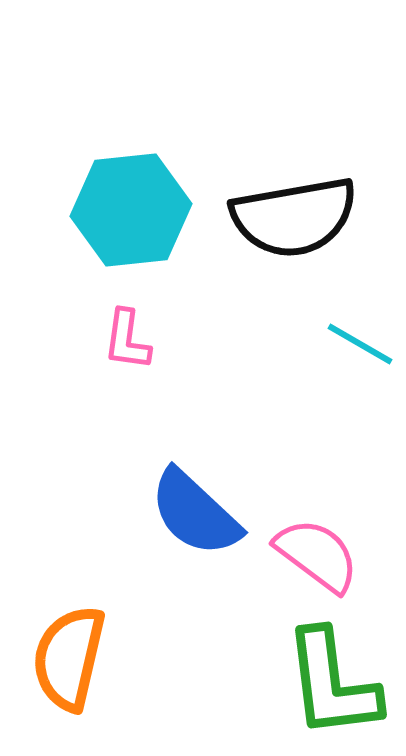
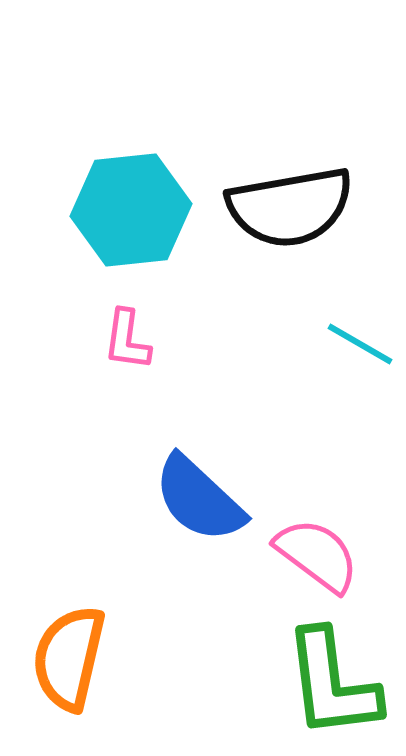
black semicircle: moved 4 px left, 10 px up
blue semicircle: moved 4 px right, 14 px up
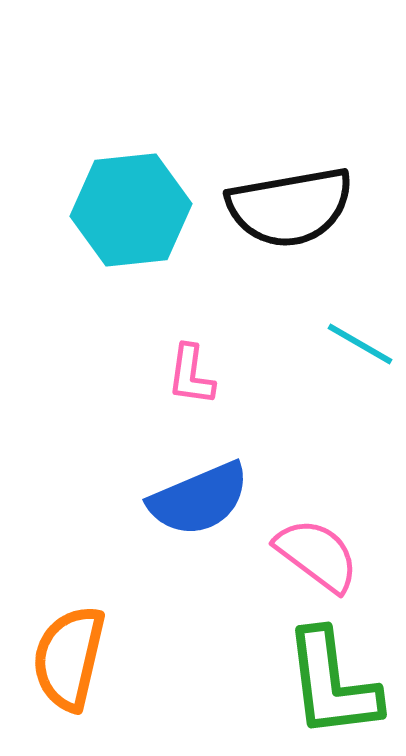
pink L-shape: moved 64 px right, 35 px down
blue semicircle: rotated 66 degrees counterclockwise
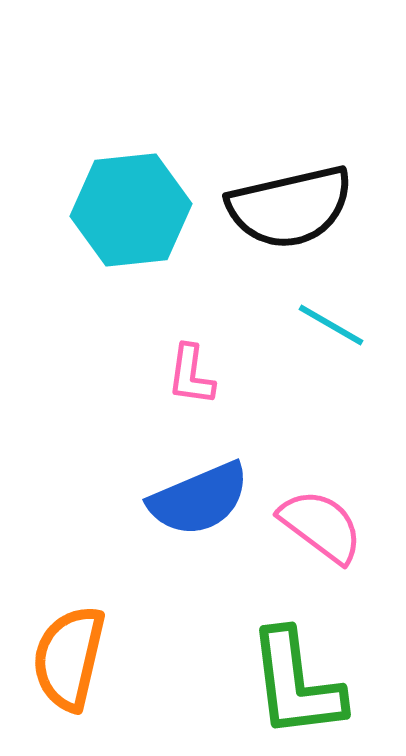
black semicircle: rotated 3 degrees counterclockwise
cyan line: moved 29 px left, 19 px up
pink semicircle: moved 4 px right, 29 px up
green L-shape: moved 36 px left
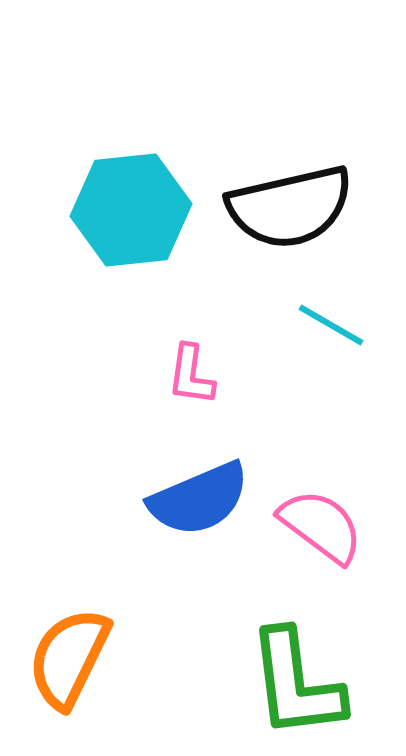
orange semicircle: rotated 13 degrees clockwise
